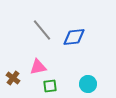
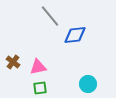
gray line: moved 8 px right, 14 px up
blue diamond: moved 1 px right, 2 px up
brown cross: moved 16 px up
green square: moved 10 px left, 2 px down
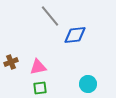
brown cross: moved 2 px left; rotated 32 degrees clockwise
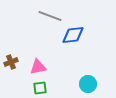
gray line: rotated 30 degrees counterclockwise
blue diamond: moved 2 px left
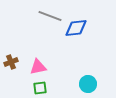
blue diamond: moved 3 px right, 7 px up
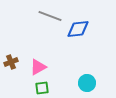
blue diamond: moved 2 px right, 1 px down
pink triangle: rotated 18 degrees counterclockwise
cyan circle: moved 1 px left, 1 px up
green square: moved 2 px right
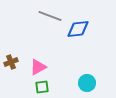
green square: moved 1 px up
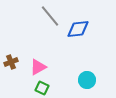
gray line: rotated 30 degrees clockwise
cyan circle: moved 3 px up
green square: moved 1 px down; rotated 32 degrees clockwise
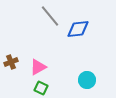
green square: moved 1 px left
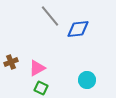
pink triangle: moved 1 px left, 1 px down
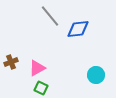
cyan circle: moved 9 px right, 5 px up
